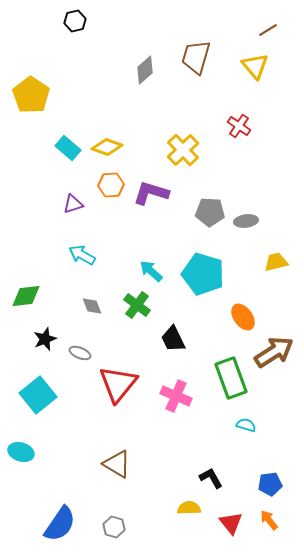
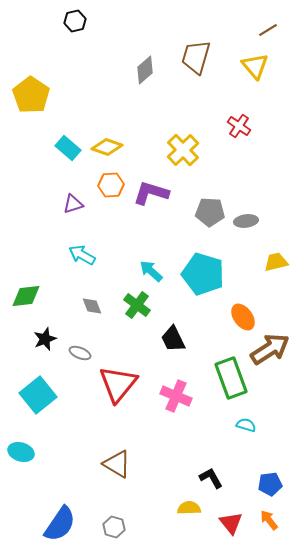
brown arrow at (274, 352): moved 4 px left, 3 px up
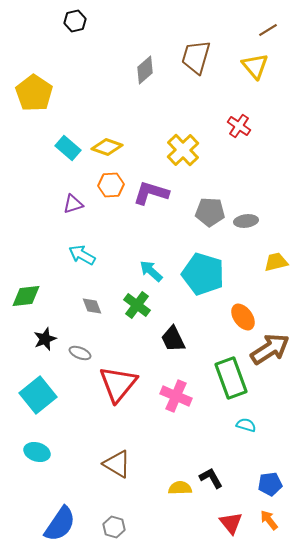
yellow pentagon at (31, 95): moved 3 px right, 2 px up
cyan ellipse at (21, 452): moved 16 px right
yellow semicircle at (189, 508): moved 9 px left, 20 px up
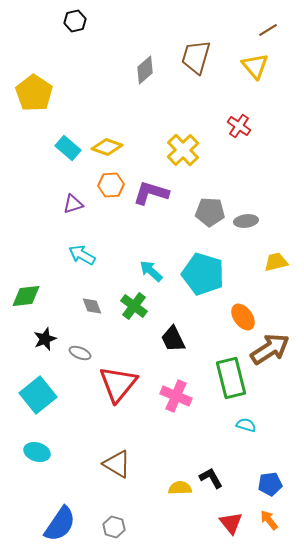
green cross at (137, 305): moved 3 px left, 1 px down
green rectangle at (231, 378): rotated 6 degrees clockwise
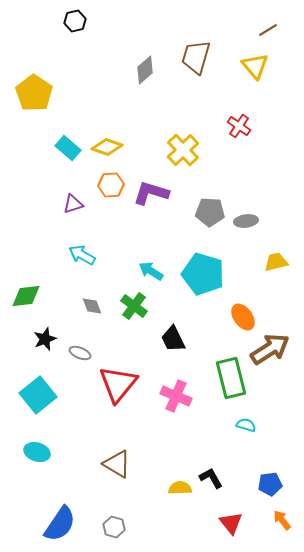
cyan arrow at (151, 271): rotated 10 degrees counterclockwise
orange arrow at (269, 520): moved 13 px right
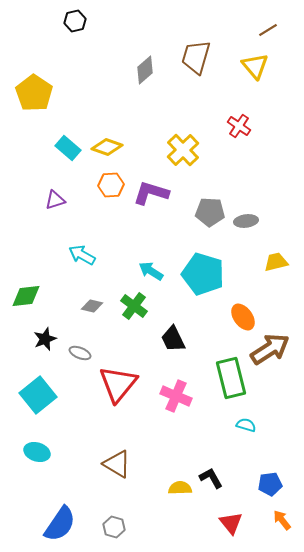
purple triangle at (73, 204): moved 18 px left, 4 px up
gray diamond at (92, 306): rotated 55 degrees counterclockwise
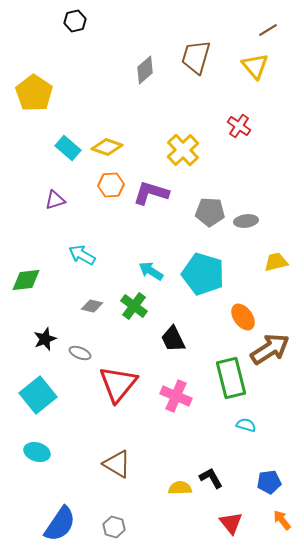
green diamond at (26, 296): moved 16 px up
blue pentagon at (270, 484): moved 1 px left, 2 px up
